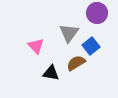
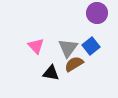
gray triangle: moved 1 px left, 15 px down
brown semicircle: moved 2 px left, 1 px down
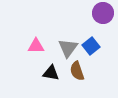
purple circle: moved 6 px right
pink triangle: rotated 48 degrees counterclockwise
brown semicircle: moved 3 px right, 7 px down; rotated 78 degrees counterclockwise
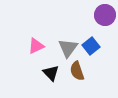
purple circle: moved 2 px right, 2 px down
pink triangle: rotated 24 degrees counterclockwise
black triangle: rotated 36 degrees clockwise
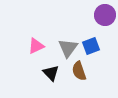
blue square: rotated 18 degrees clockwise
brown semicircle: moved 2 px right
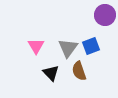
pink triangle: rotated 36 degrees counterclockwise
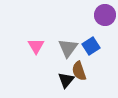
blue square: rotated 12 degrees counterclockwise
black triangle: moved 15 px right, 7 px down; rotated 24 degrees clockwise
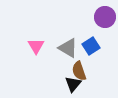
purple circle: moved 2 px down
gray triangle: rotated 35 degrees counterclockwise
black triangle: moved 7 px right, 4 px down
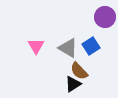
brown semicircle: rotated 24 degrees counterclockwise
black triangle: rotated 18 degrees clockwise
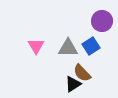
purple circle: moved 3 px left, 4 px down
gray triangle: rotated 30 degrees counterclockwise
brown semicircle: moved 3 px right, 2 px down
